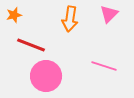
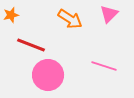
orange star: moved 3 px left
orange arrow: rotated 65 degrees counterclockwise
pink circle: moved 2 px right, 1 px up
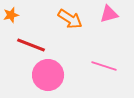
pink triangle: rotated 30 degrees clockwise
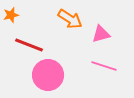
pink triangle: moved 8 px left, 20 px down
red line: moved 2 px left
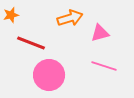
orange arrow: moved 1 px up; rotated 50 degrees counterclockwise
pink triangle: moved 1 px left, 1 px up
red line: moved 2 px right, 2 px up
pink circle: moved 1 px right
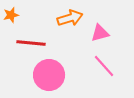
red line: rotated 16 degrees counterclockwise
pink line: rotated 30 degrees clockwise
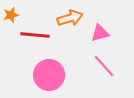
red line: moved 4 px right, 8 px up
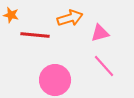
orange star: rotated 28 degrees clockwise
pink circle: moved 6 px right, 5 px down
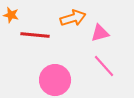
orange arrow: moved 3 px right
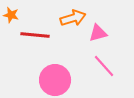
pink triangle: moved 2 px left
